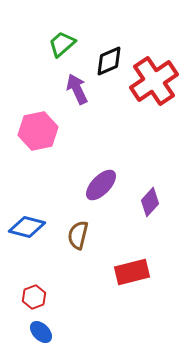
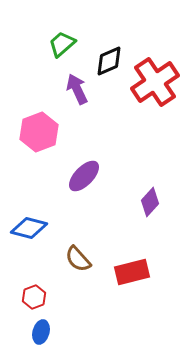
red cross: moved 1 px right, 1 px down
pink hexagon: moved 1 px right, 1 px down; rotated 9 degrees counterclockwise
purple ellipse: moved 17 px left, 9 px up
blue diamond: moved 2 px right, 1 px down
brown semicircle: moved 24 px down; rotated 56 degrees counterclockwise
blue ellipse: rotated 60 degrees clockwise
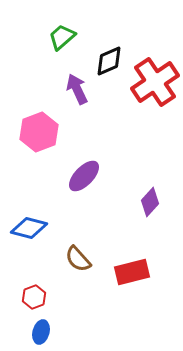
green trapezoid: moved 7 px up
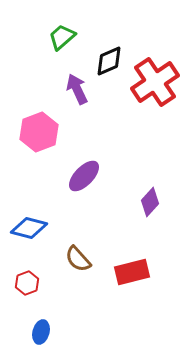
red hexagon: moved 7 px left, 14 px up
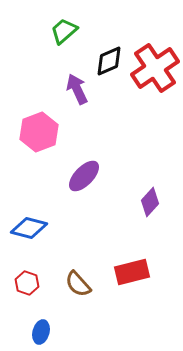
green trapezoid: moved 2 px right, 6 px up
red cross: moved 14 px up
brown semicircle: moved 25 px down
red hexagon: rotated 20 degrees counterclockwise
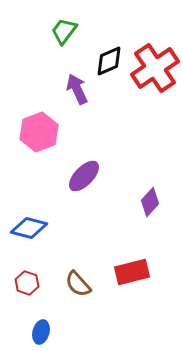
green trapezoid: rotated 12 degrees counterclockwise
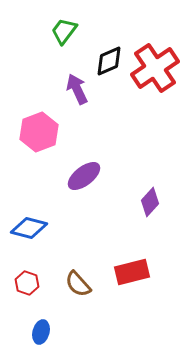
purple ellipse: rotated 8 degrees clockwise
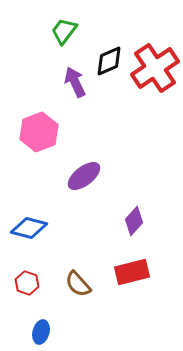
purple arrow: moved 2 px left, 7 px up
purple diamond: moved 16 px left, 19 px down
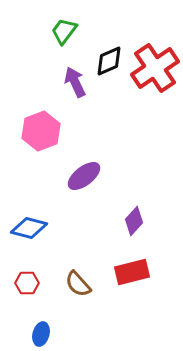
pink hexagon: moved 2 px right, 1 px up
red hexagon: rotated 20 degrees counterclockwise
blue ellipse: moved 2 px down
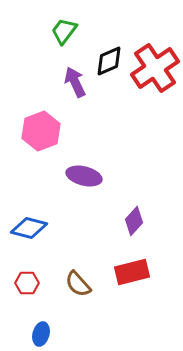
purple ellipse: rotated 52 degrees clockwise
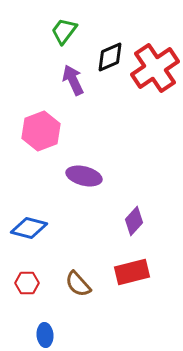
black diamond: moved 1 px right, 4 px up
purple arrow: moved 2 px left, 2 px up
blue ellipse: moved 4 px right, 1 px down; rotated 20 degrees counterclockwise
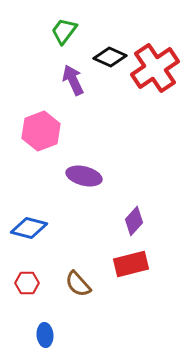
black diamond: rotated 48 degrees clockwise
red rectangle: moved 1 px left, 8 px up
